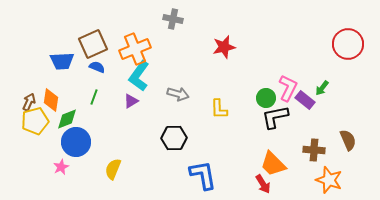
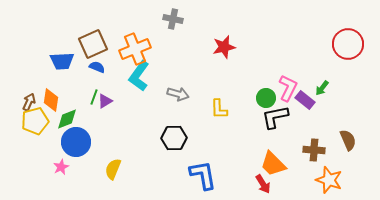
purple triangle: moved 26 px left
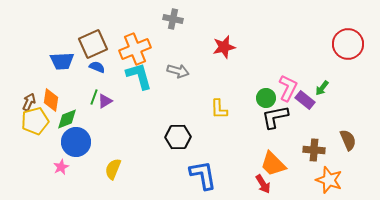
cyan L-shape: rotated 128 degrees clockwise
gray arrow: moved 23 px up
black hexagon: moved 4 px right, 1 px up
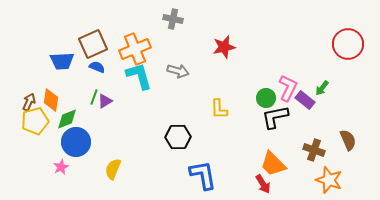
brown cross: rotated 15 degrees clockwise
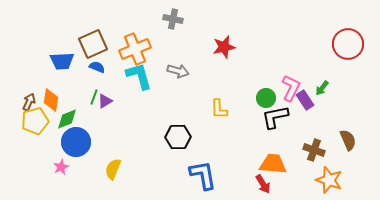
pink L-shape: moved 3 px right
purple rectangle: rotated 18 degrees clockwise
orange trapezoid: rotated 140 degrees clockwise
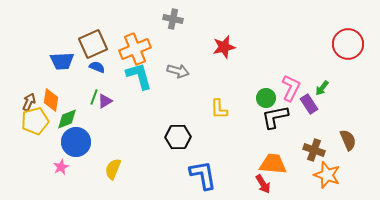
purple rectangle: moved 4 px right, 4 px down
orange star: moved 2 px left, 5 px up
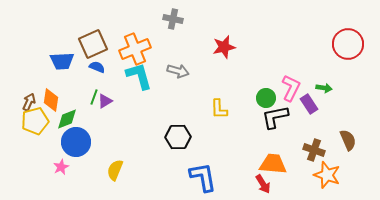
green arrow: moved 2 px right; rotated 119 degrees counterclockwise
yellow semicircle: moved 2 px right, 1 px down
blue L-shape: moved 2 px down
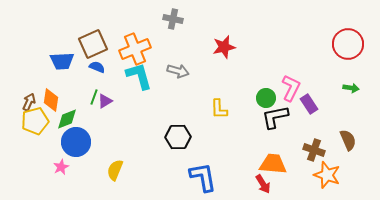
green arrow: moved 27 px right
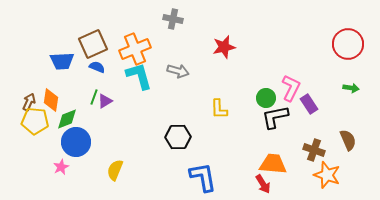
yellow pentagon: rotated 20 degrees clockwise
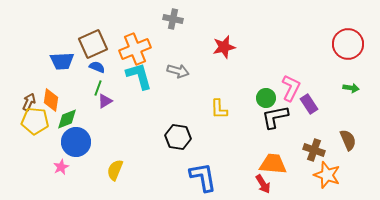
green line: moved 4 px right, 9 px up
black hexagon: rotated 10 degrees clockwise
